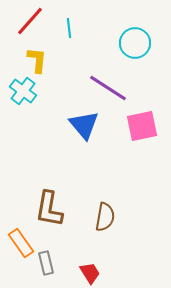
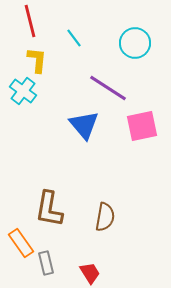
red line: rotated 56 degrees counterclockwise
cyan line: moved 5 px right, 10 px down; rotated 30 degrees counterclockwise
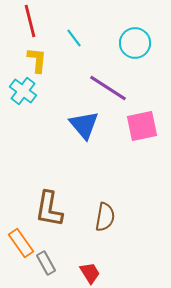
gray rectangle: rotated 15 degrees counterclockwise
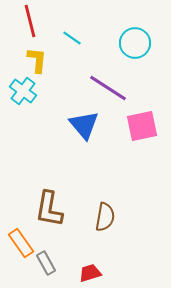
cyan line: moved 2 px left; rotated 18 degrees counterclockwise
red trapezoid: rotated 75 degrees counterclockwise
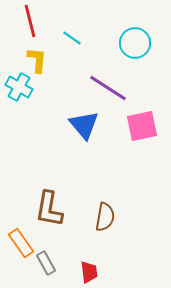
cyan cross: moved 4 px left, 4 px up; rotated 8 degrees counterclockwise
red trapezoid: moved 1 px left, 1 px up; rotated 100 degrees clockwise
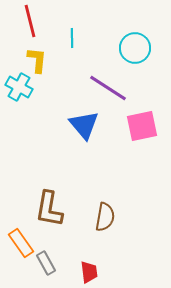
cyan line: rotated 54 degrees clockwise
cyan circle: moved 5 px down
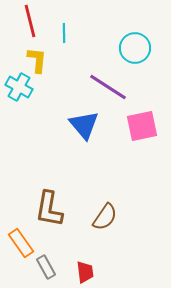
cyan line: moved 8 px left, 5 px up
purple line: moved 1 px up
brown semicircle: rotated 24 degrees clockwise
gray rectangle: moved 4 px down
red trapezoid: moved 4 px left
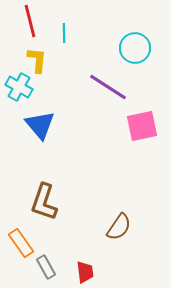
blue triangle: moved 44 px left
brown L-shape: moved 5 px left, 7 px up; rotated 9 degrees clockwise
brown semicircle: moved 14 px right, 10 px down
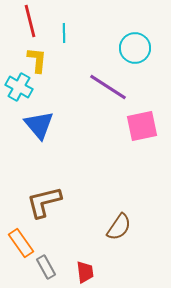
blue triangle: moved 1 px left
brown L-shape: rotated 57 degrees clockwise
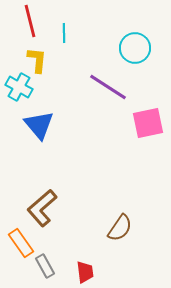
pink square: moved 6 px right, 3 px up
brown L-shape: moved 2 px left, 6 px down; rotated 27 degrees counterclockwise
brown semicircle: moved 1 px right, 1 px down
gray rectangle: moved 1 px left, 1 px up
